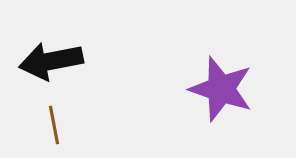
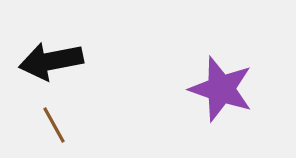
brown line: rotated 18 degrees counterclockwise
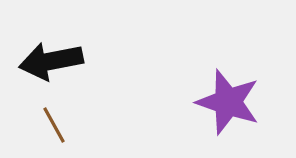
purple star: moved 7 px right, 13 px down
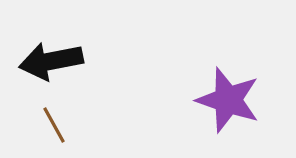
purple star: moved 2 px up
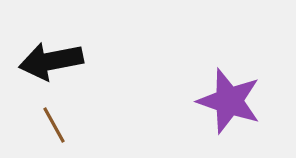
purple star: moved 1 px right, 1 px down
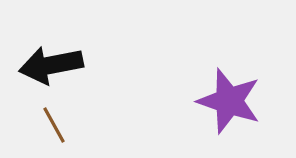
black arrow: moved 4 px down
